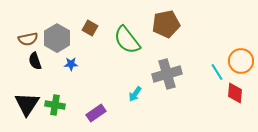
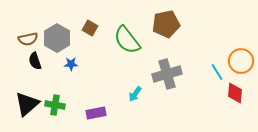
black triangle: rotated 16 degrees clockwise
purple rectangle: rotated 24 degrees clockwise
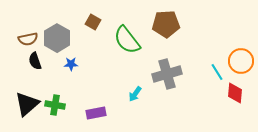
brown pentagon: rotated 8 degrees clockwise
brown square: moved 3 px right, 6 px up
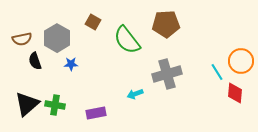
brown semicircle: moved 6 px left
cyan arrow: rotated 35 degrees clockwise
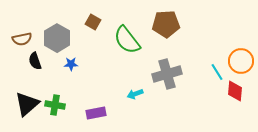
red diamond: moved 2 px up
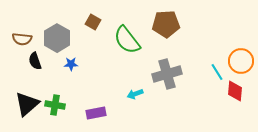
brown semicircle: rotated 18 degrees clockwise
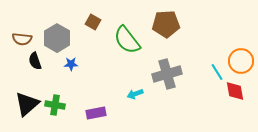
red diamond: rotated 15 degrees counterclockwise
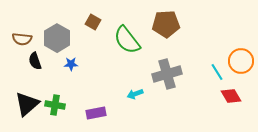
red diamond: moved 4 px left, 5 px down; rotated 20 degrees counterclockwise
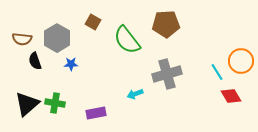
green cross: moved 2 px up
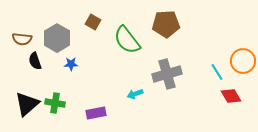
orange circle: moved 2 px right
